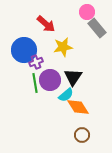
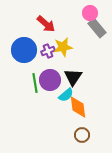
pink circle: moved 3 px right, 1 px down
purple cross: moved 12 px right, 11 px up
orange diamond: rotated 25 degrees clockwise
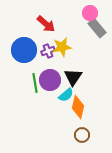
yellow star: moved 1 px left
orange diamond: rotated 20 degrees clockwise
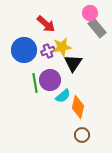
black triangle: moved 14 px up
cyan semicircle: moved 3 px left, 1 px down
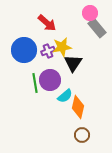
red arrow: moved 1 px right, 1 px up
cyan semicircle: moved 2 px right
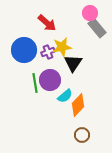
purple cross: moved 1 px down
orange diamond: moved 2 px up; rotated 30 degrees clockwise
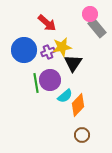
pink circle: moved 1 px down
green line: moved 1 px right
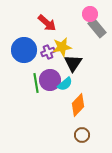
cyan semicircle: moved 12 px up
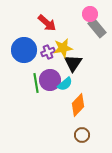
yellow star: moved 1 px right, 1 px down
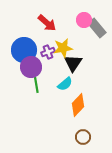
pink circle: moved 6 px left, 6 px down
purple circle: moved 19 px left, 13 px up
brown circle: moved 1 px right, 2 px down
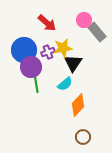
gray rectangle: moved 4 px down
